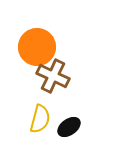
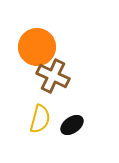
black ellipse: moved 3 px right, 2 px up
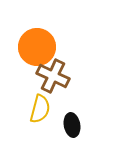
yellow semicircle: moved 10 px up
black ellipse: rotated 65 degrees counterclockwise
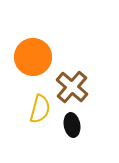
orange circle: moved 4 px left, 10 px down
brown cross: moved 19 px right, 11 px down; rotated 16 degrees clockwise
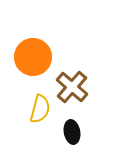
black ellipse: moved 7 px down
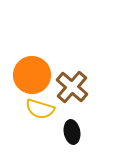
orange circle: moved 1 px left, 18 px down
yellow semicircle: rotated 92 degrees clockwise
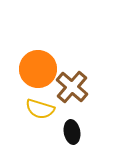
orange circle: moved 6 px right, 6 px up
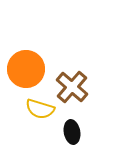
orange circle: moved 12 px left
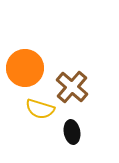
orange circle: moved 1 px left, 1 px up
